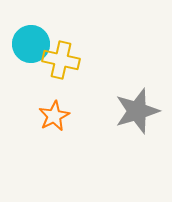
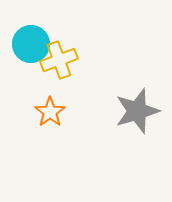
yellow cross: moved 2 px left; rotated 33 degrees counterclockwise
orange star: moved 4 px left, 4 px up; rotated 8 degrees counterclockwise
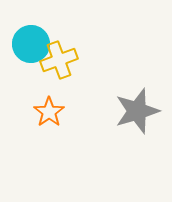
orange star: moved 1 px left
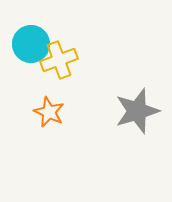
orange star: rotated 12 degrees counterclockwise
